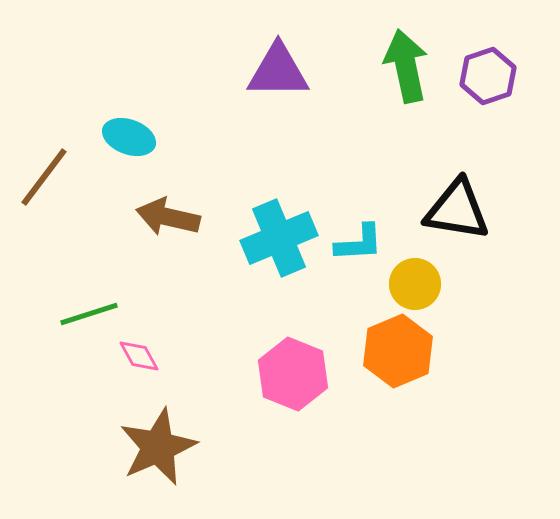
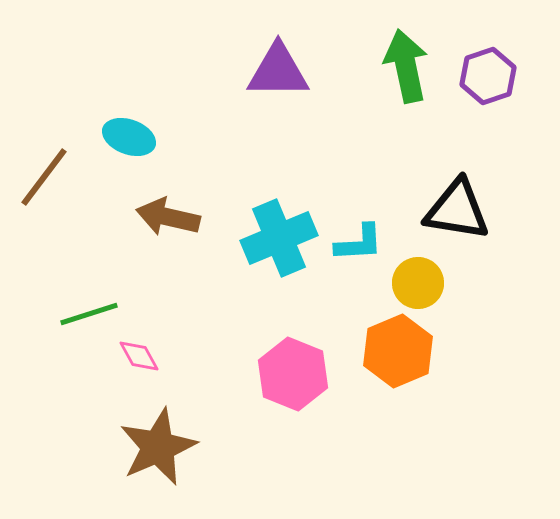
yellow circle: moved 3 px right, 1 px up
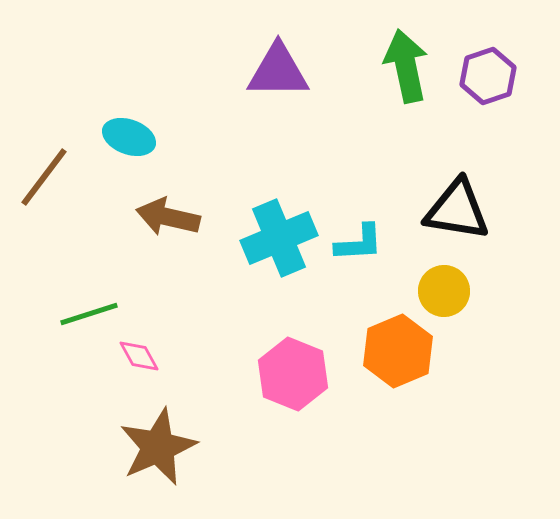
yellow circle: moved 26 px right, 8 px down
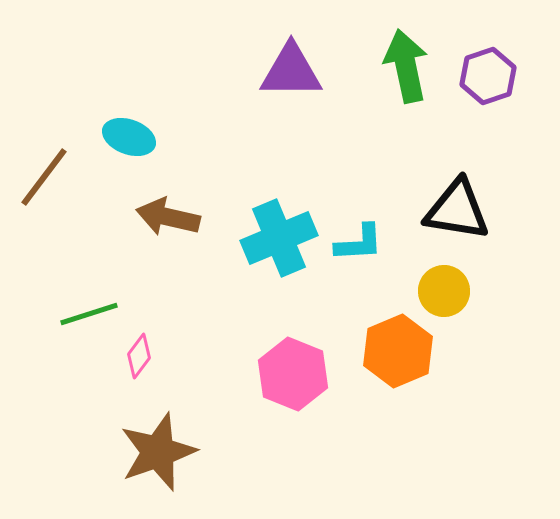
purple triangle: moved 13 px right
pink diamond: rotated 66 degrees clockwise
brown star: moved 5 px down; rotated 4 degrees clockwise
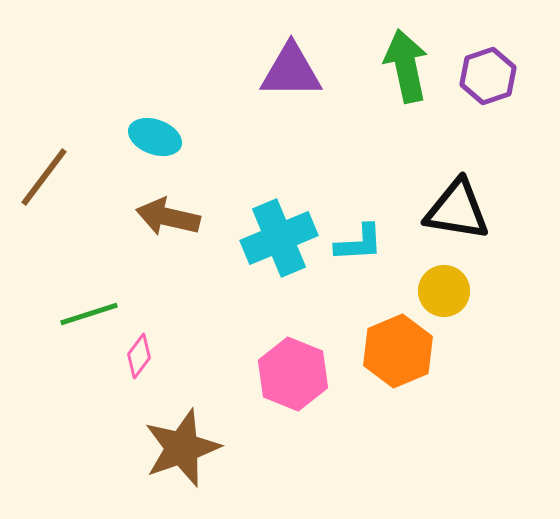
cyan ellipse: moved 26 px right
brown star: moved 24 px right, 4 px up
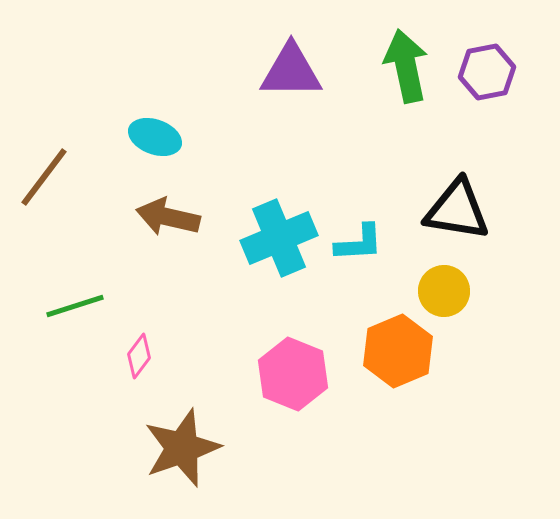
purple hexagon: moved 1 px left, 4 px up; rotated 8 degrees clockwise
green line: moved 14 px left, 8 px up
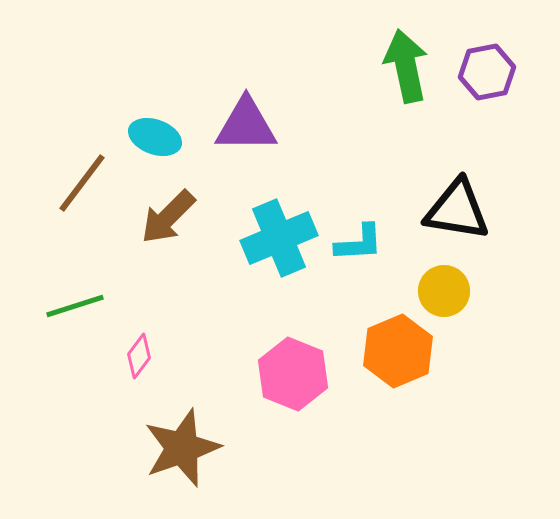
purple triangle: moved 45 px left, 54 px down
brown line: moved 38 px right, 6 px down
brown arrow: rotated 58 degrees counterclockwise
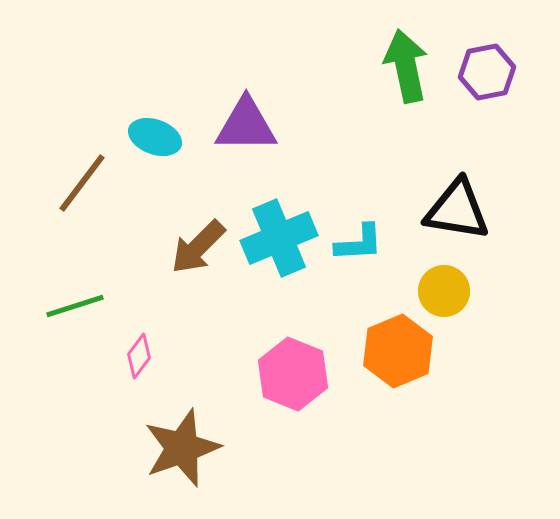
brown arrow: moved 30 px right, 30 px down
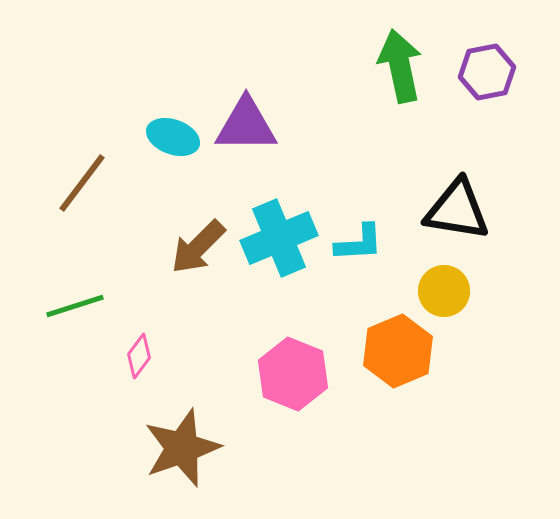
green arrow: moved 6 px left
cyan ellipse: moved 18 px right
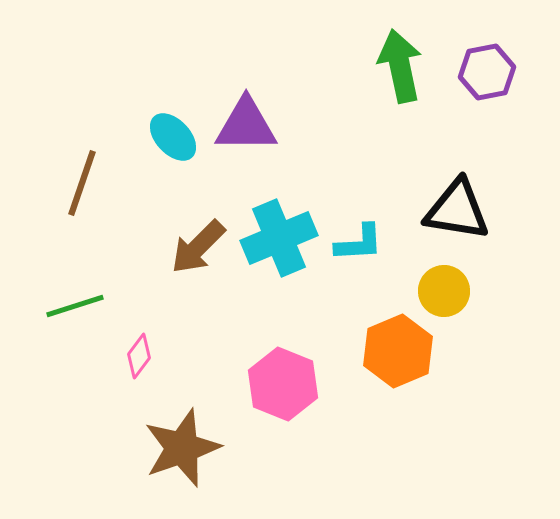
cyan ellipse: rotated 27 degrees clockwise
brown line: rotated 18 degrees counterclockwise
pink hexagon: moved 10 px left, 10 px down
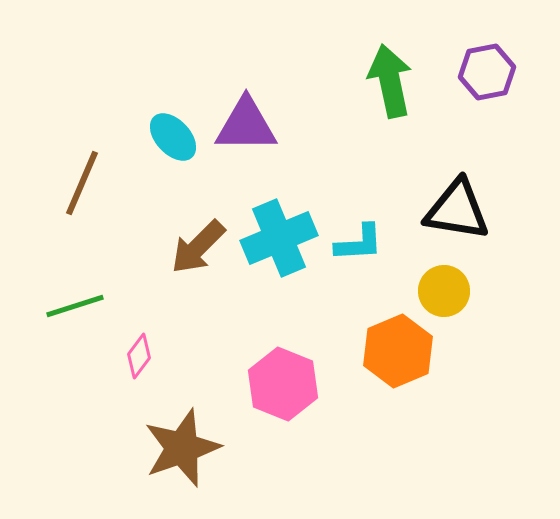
green arrow: moved 10 px left, 15 px down
brown line: rotated 4 degrees clockwise
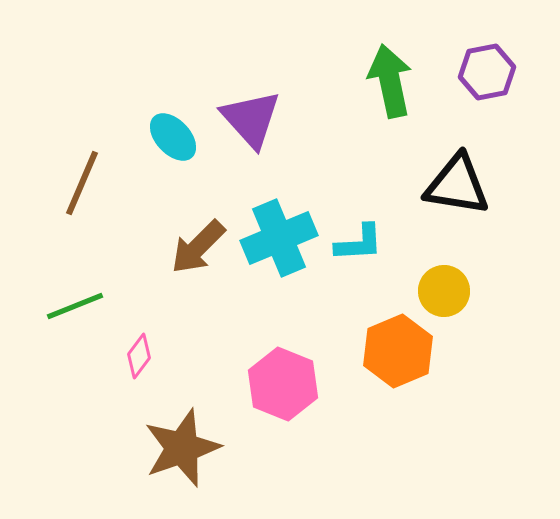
purple triangle: moved 5 px right, 6 px up; rotated 48 degrees clockwise
black triangle: moved 25 px up
green line: rotated 4 degrees counterclockwise
